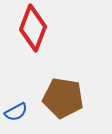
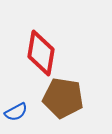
red diamond: moved 8 px right, 25 px down; rotated 12 degrees counterclockwise
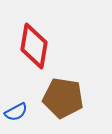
red diamond: moved 7 px left, 7 px up
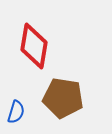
blue semicircle: rotated 45 degrees counterclockwise
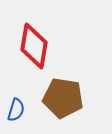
blue semicircle: moved 2 px up
